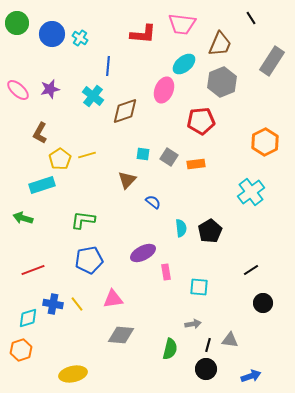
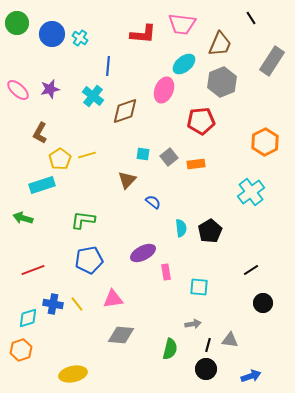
gray square at (169, 157): rotated 18 degrees clockwise
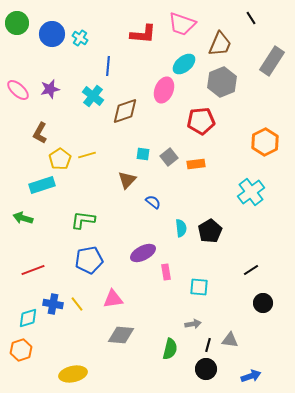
pink trapezoid at (182, 24): rotated 12 degrees clockwise
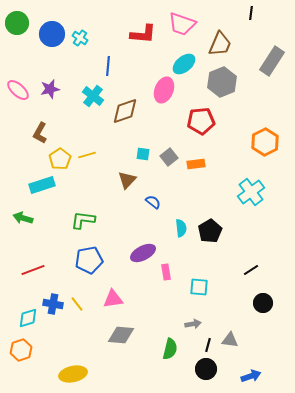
black line at (251, 18): moved 5 px up; rotated 40 degrees clockwise
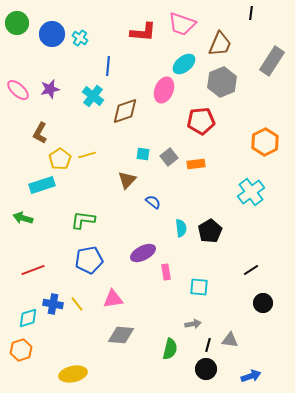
red L-shape at (143, 34): moved 2 px up
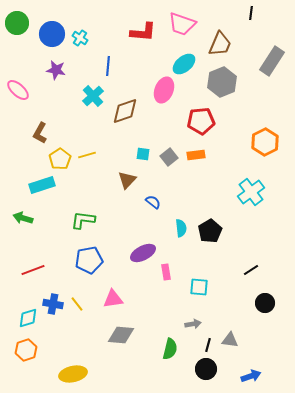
purple star at (50, 89): moved 6 px right, 19 px up; rotated 24 degrees clockwise
cyan cross at (93, 96): rotated 10 degrees clockwise
orange rectangle at (196, 164): moved 9 px up
black circle at (263, 303): moved 2 px right
orange hexagon at (21, 350): moved 5 px right
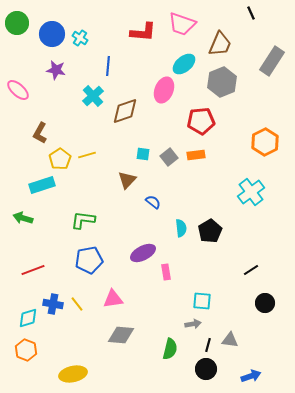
black line at (251, 13): rotated 32 degrees counterclockwise
cyan square at (199, 287): moved 3 px right, 14 px down
orange hexagon at (26, 350): rotated 20 degrees counterclockwise
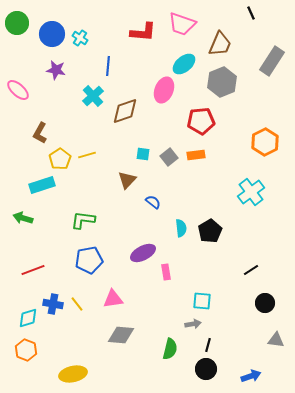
gray triangle at (230, 340): moved 46 px right
